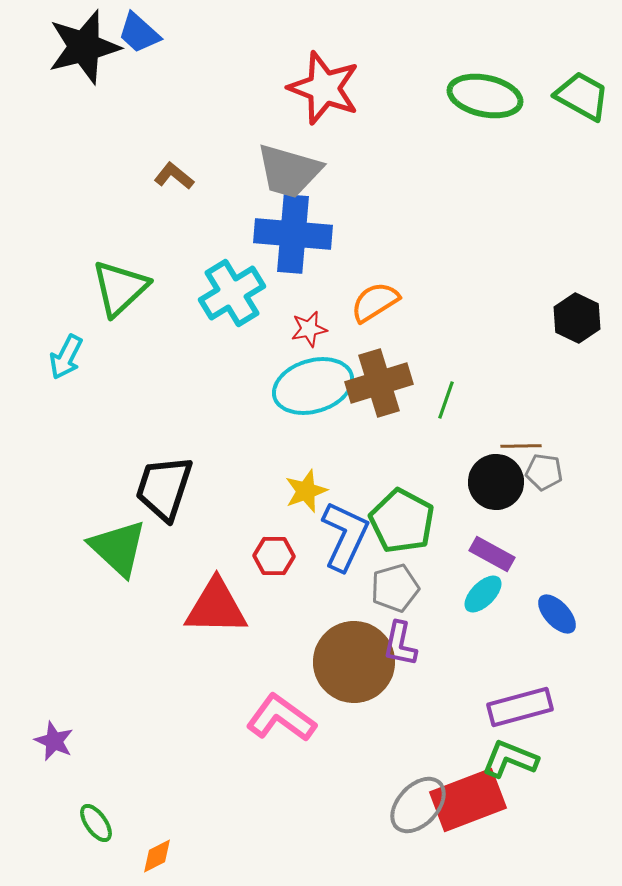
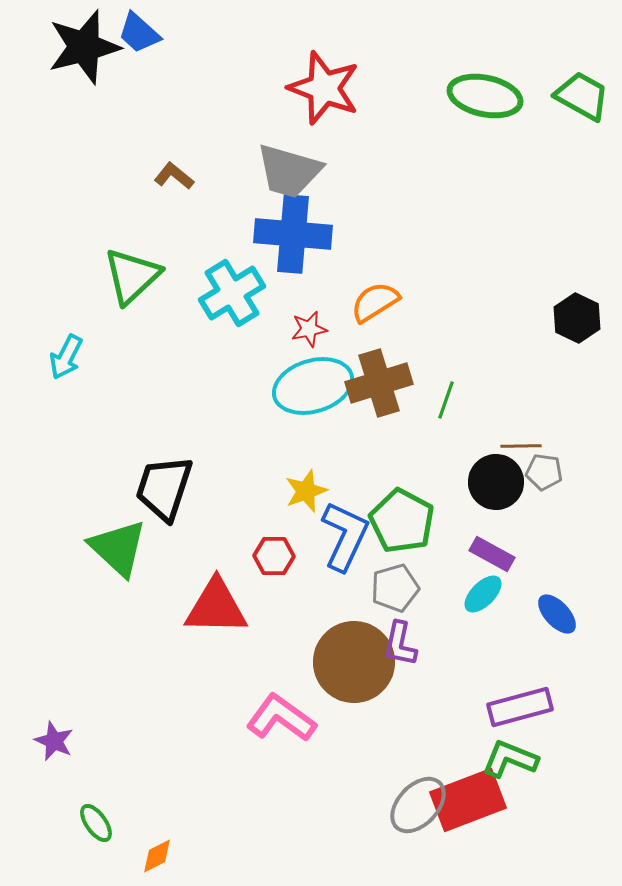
green triangle at (120, 288): moved 12 px right, 12 px up
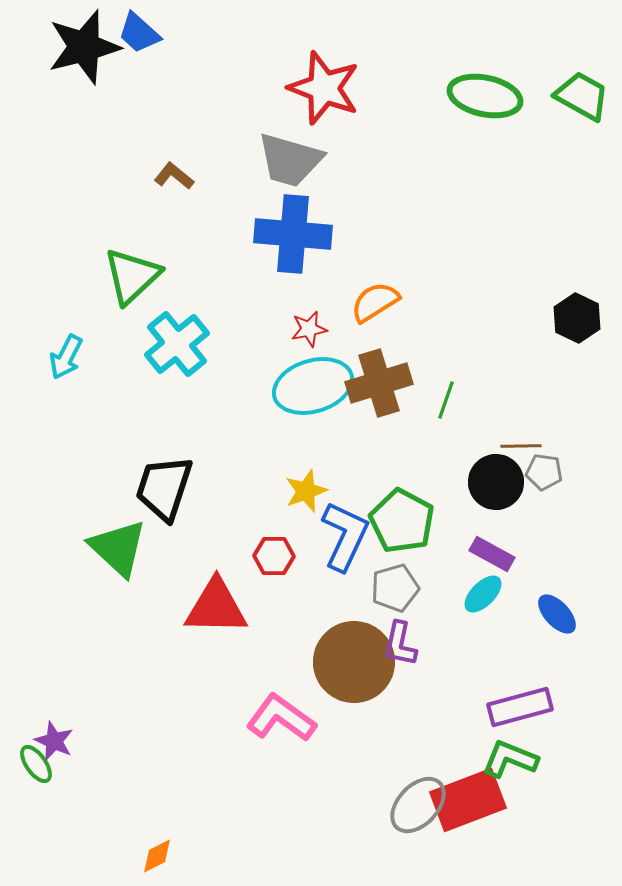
gray trapezoid at (289, 171): moved 1 px right, 11 px up
cyan cross at (232, 293): moved 55 px left, 51 px down; rotated 8 degrees counterclockwise
green ellipse at (96, 823): moved 60 px left, 59 px up
